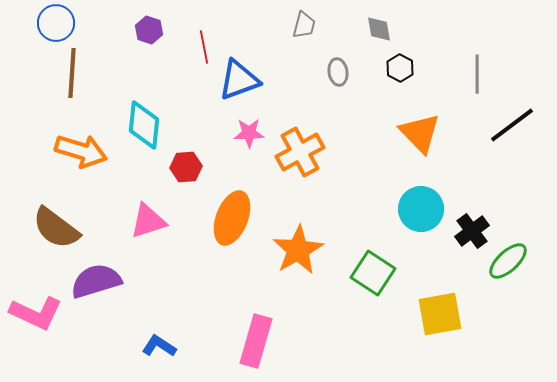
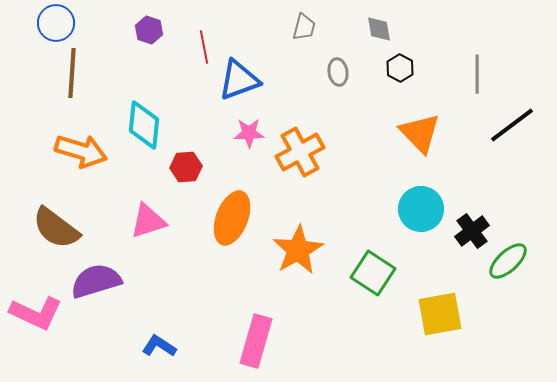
gray trapezoid: moved 2 px down
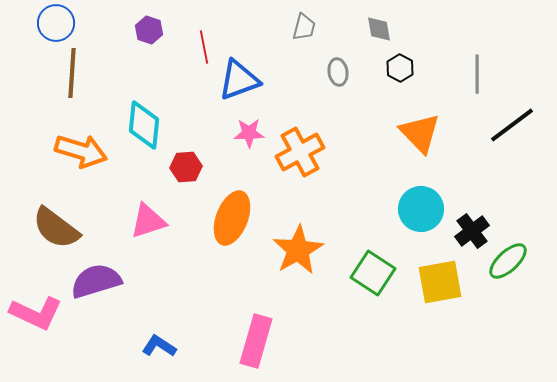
yellow square: moved 32 px up
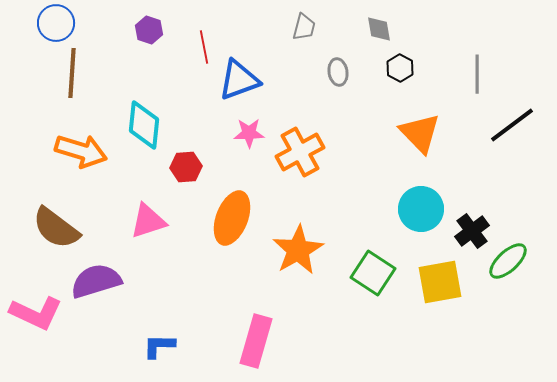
blue L-shape: rotated 32 degrees counterclockwise
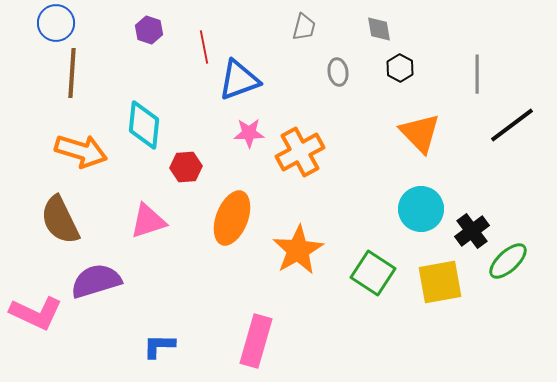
brown semicircle: moved 4 px right, 8 px up; rotated 27 degrees clockwise
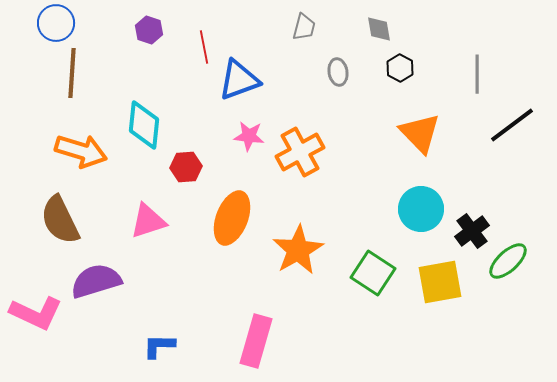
pink star: moved 3 px down; rotated 8 degrees clockwise
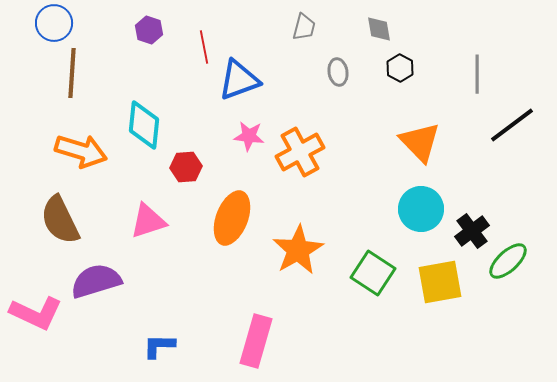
blue circle: moved 2 px left
orange triangle: moved 9 px down
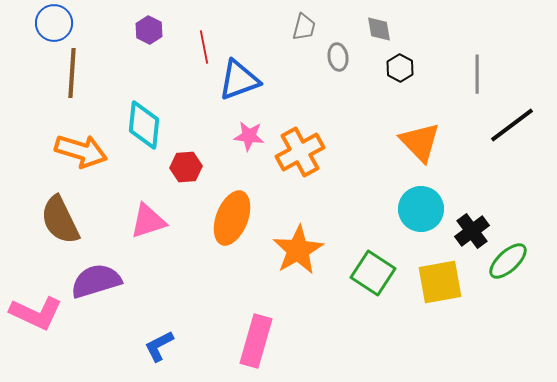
purple hexagon: rotated 8 degrees clockwise
gray ellipse: moved 15 px up
blue L-shape: rotated 28 degrees counterclockwise
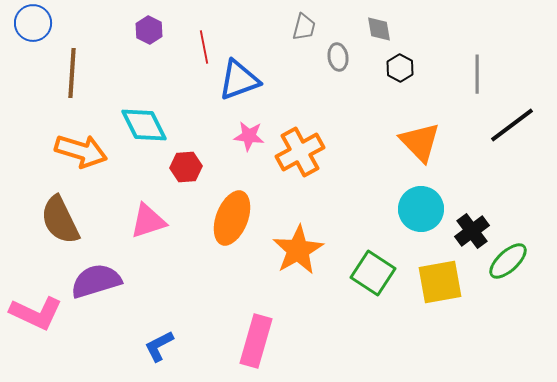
blue circle: moved 21 px left
cyan diamond: rotated 33 degrees counterclockwise
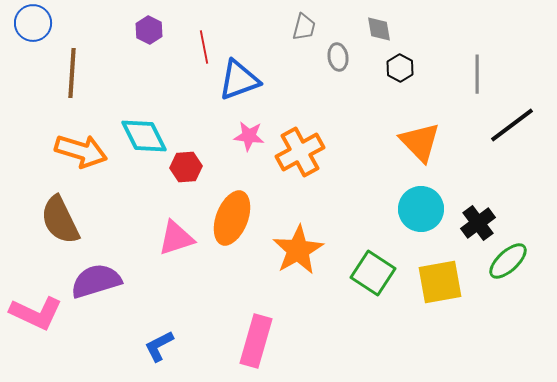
cyan diamond: moved 11 px down
pink triangle: moved 28 px right, 17 px down
black cross: moved 6 px right, 8 px up
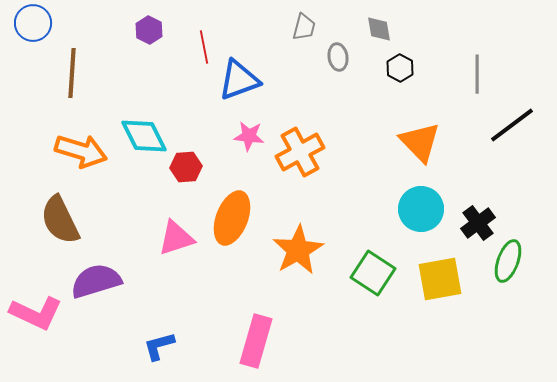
green ellipse: rotated 27 degrees counterclockwise
yellow square: moved 3 px up
blue L-shape: rotated 12 degrees clockwise
